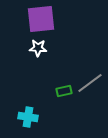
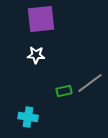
white star: moved 2 px left, 7 px down
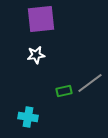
white star: rotated 12 degrees counterclockwise
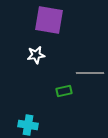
purple square: moved 8 px right, 1 px down; rotated 16 degrees clockwise
gray line: moved 10 px up; rotated 36 degrees clockwise
cyan cross: moved 8 px down
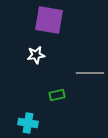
green rectangle: moved 7 px left, 4 px down
cyan cross: moved 2 px up
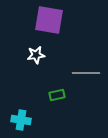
gray line: moved 4 px left
cyan cross: moved 7 px left, 3 px up
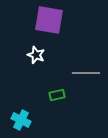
white star: rotated 30 degrees clockwise
cyan cross: rotated 18 degrees clockwise
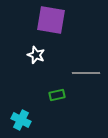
purple square: moved 2 px right
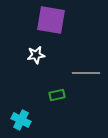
white star: rotated 30 degrees counterclockwise
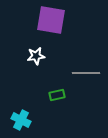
white star: moved 1 px down
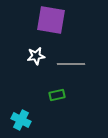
gray line: moved 15 px left, 9 px up
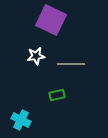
purple square: rotated 16 degrees clockwise
